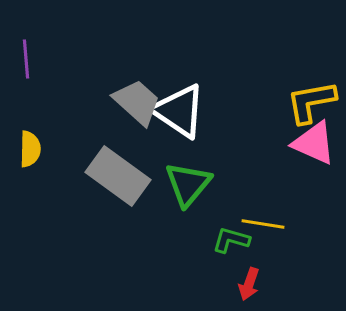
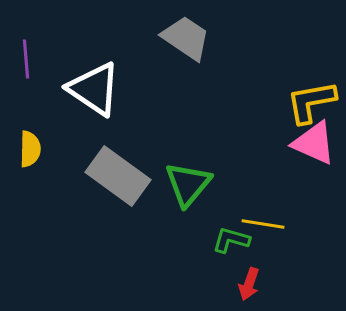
gray trapezoid: moved 49 px right, 64 px up; rotated 8 degrees counterclockwise
white triangle: moved 85 px left, 22 px up
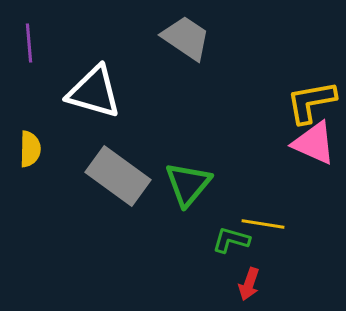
purple line: moved 3 px right, 16 px up
white triangle: moved 3 px down; rotated 18 degrees counterclockwise
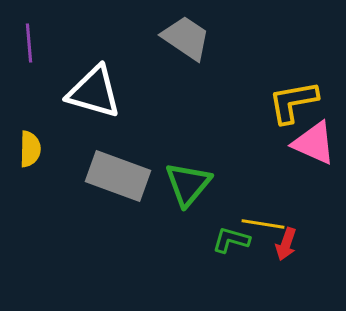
yellow L-shape: moved 18 px left
gray rectangle: rotated 16 degrees counterclockwise
red arrow: moved 37 px right, 40 px up
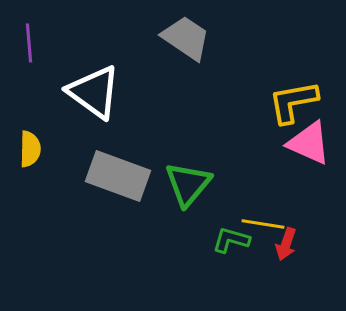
white triangle: rotated 20 degrees clockwise
pink triangle: moved 5 px left
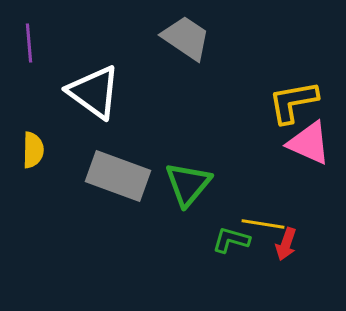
yellow semicircle: moved 3 px right, 1 px down
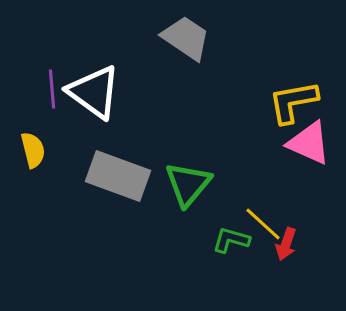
purple line: moved 23 px right, 46 px down
yellow semicircle: rotated 15 degrees counterclockwise
yellow line: rotated 33 degrees clockwise
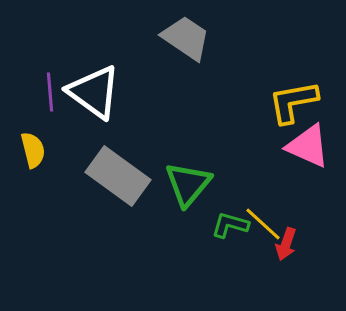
purple line: moved 2 px left, 3 px down
pink triangle: moved 1 px left, 3 px down
gray rectangle: rotated 16 degrees clockwise
green L-shape: moved 1 px left, 15 px up
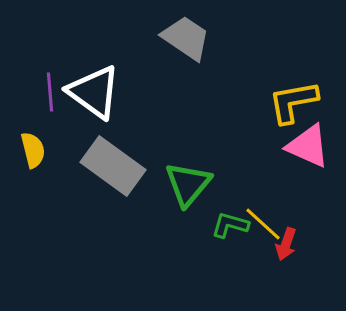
gray rectangle: moved 5 px left, 10 px up
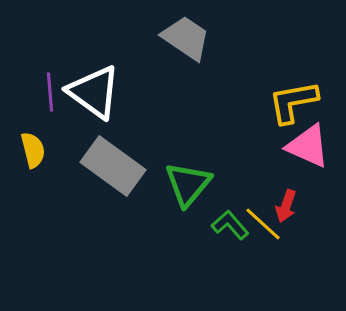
green L-shape: rotated 33 degrees clockwise
red arrow: moved 38 px up
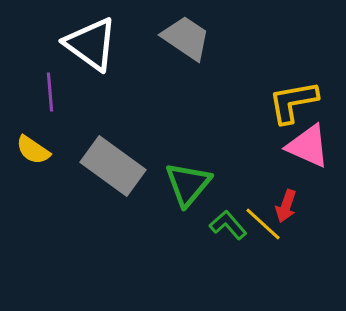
white triangle: moved 3 px left, 48 px up
yellow semicircle: rotated 138 degrees clockwise
green L-shape: moved 2 px left
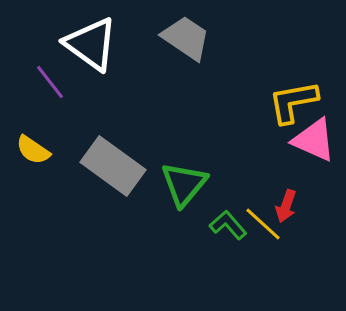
purple line: moved 10 px up; rotated 33 degrees counterclockwise
pink triangle: moved 6 px right, 6 px up
green triangle: moved 4 px left
